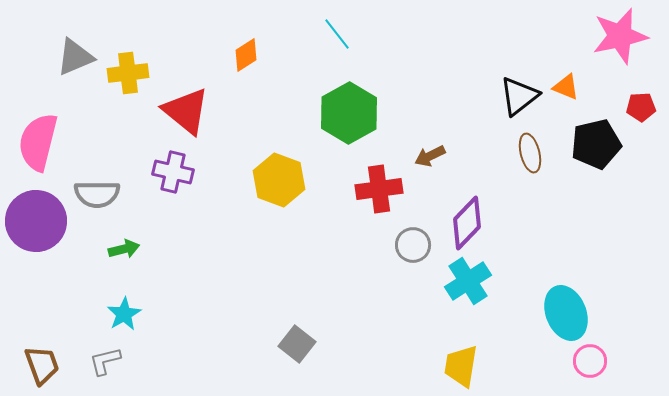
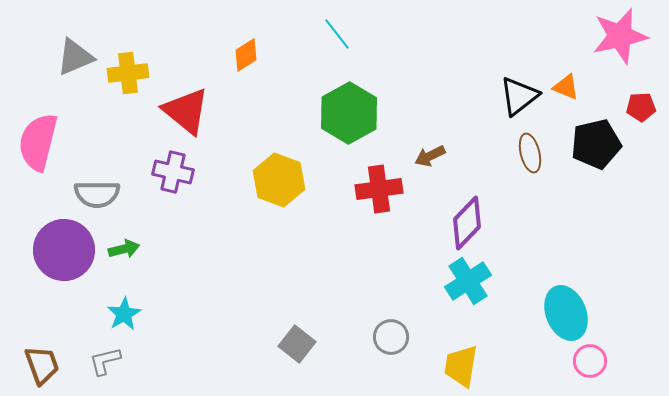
purple circle: moved 28 px right, 29 px down
gray circle: moved 22 px left, 92 px down
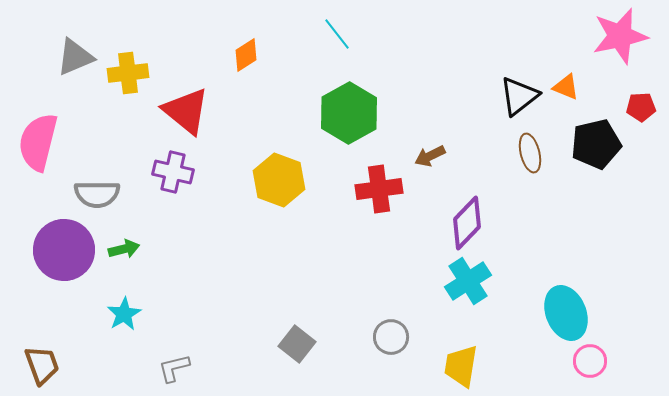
gray L-shape: moved 69 px right, 7 px down
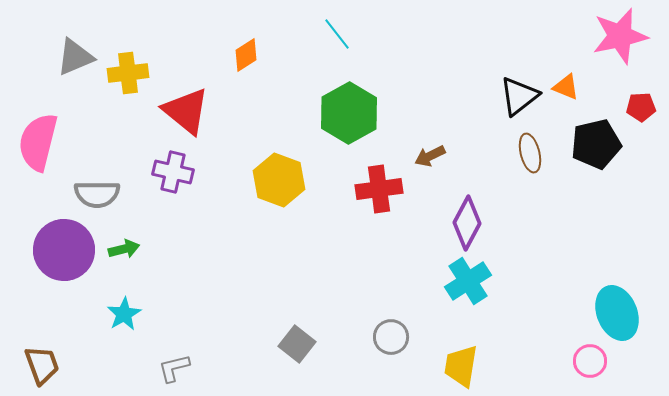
purple diamond: rotated 16 degrees counterclockwise
cyan ellipse: moved 51 px right
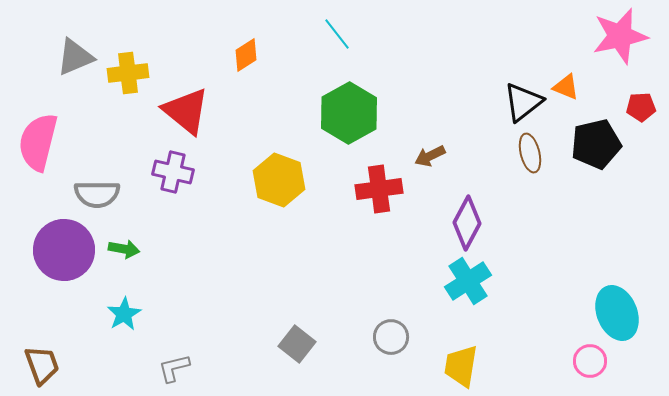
black triangle: moved 4 px right, 6 px down
green arrow: rotated 24 degrees clockwise
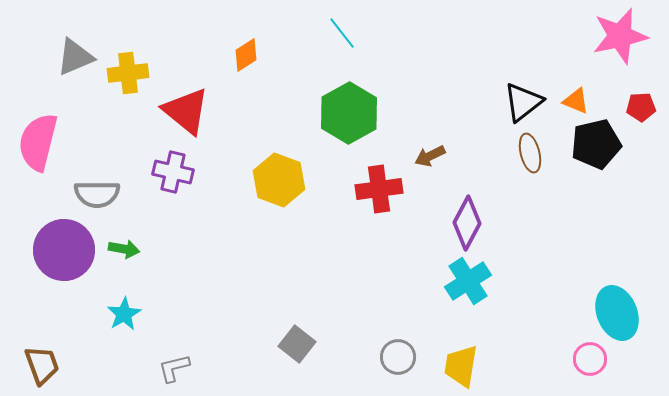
cyan line: moved 5 px right, 1 px up
orange triangle: moved 10 px right, 14 px down
gray circle: moved 7 px right, 20 px down
pink circle: moved 2 px up
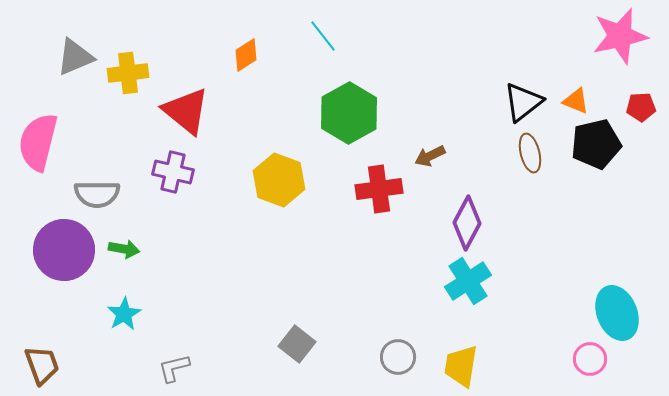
cyan line: moved 19 px left, 3 px down
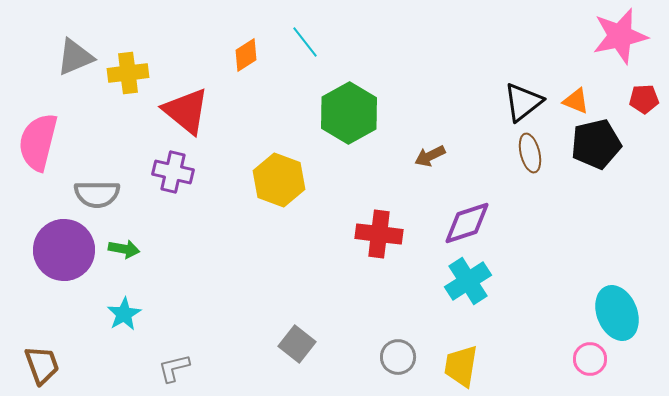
cyan line: moved 18 px left, 6 px down
red pentagon: moved 3 px right, 8 px up
red cross: moved 45 px down; rotated 15 degrees clockwise
purple diamond: rotated 44 degrees clockwise
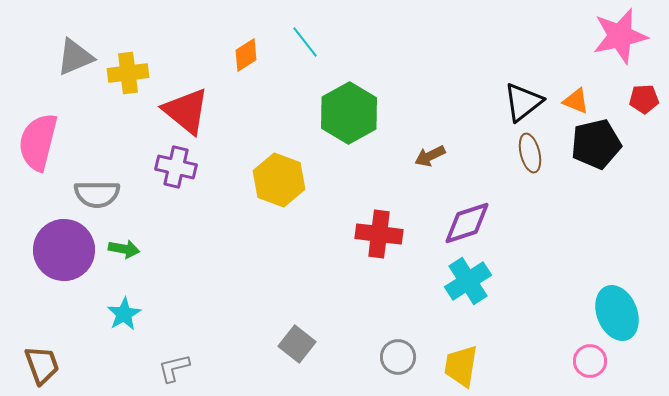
purple cross: moved 3 px right, 5 px up
pink circle: moved 2 px down
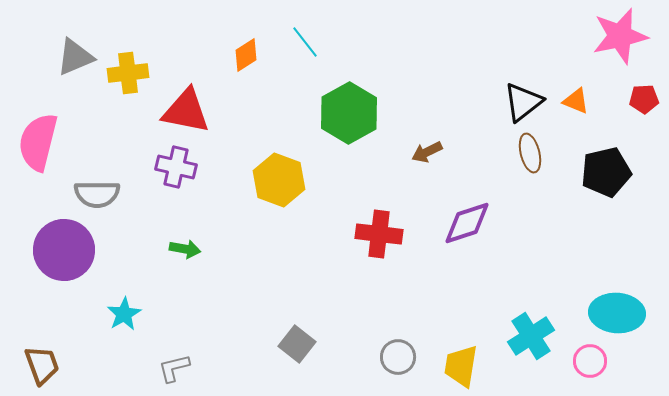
red triangle: rotated 28 degrees counterclockwise
black pentagon: moved 10 px right, 28 px down
brown arrow: moved 3 px left, 4 px up
green arrow: moved 61 px right
cyan cross: moved 63 px right, 55 px down
cyan ellipse: rotated 64 degrees counterclockwise
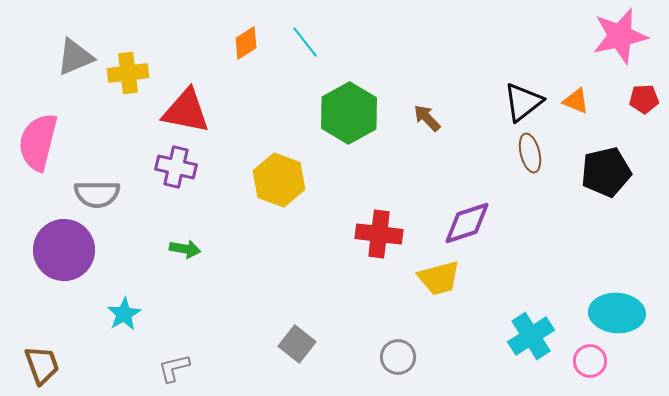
orange diamond: moved 12 px up
brown arrow: moved 34 px up; rotated 72 degrees clockwise
yellow trapezoid: moved 22 px left, 88 px up; rotated 114 degrees counterclockwise
